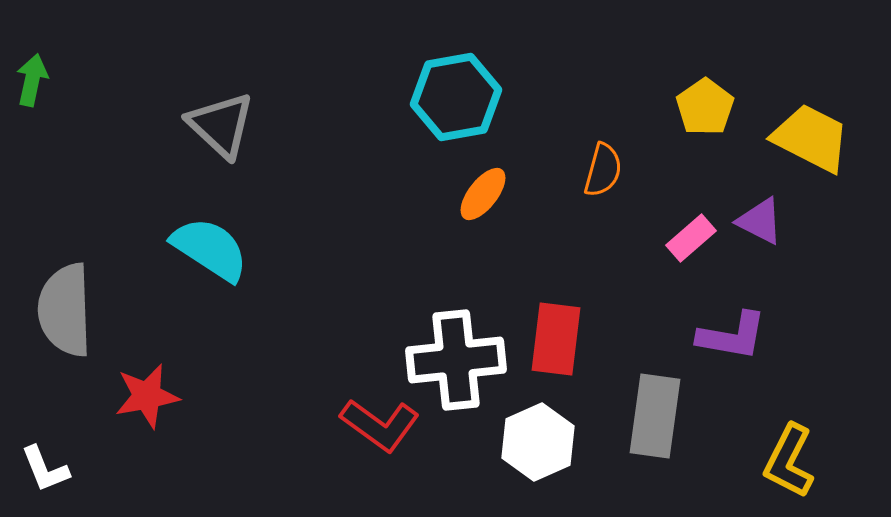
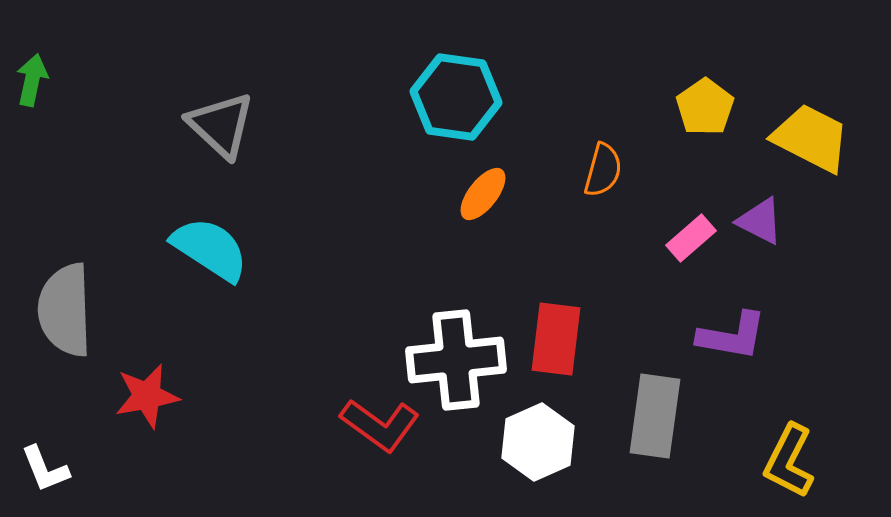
cyan hexagon: rotated 18 degrees clockwise
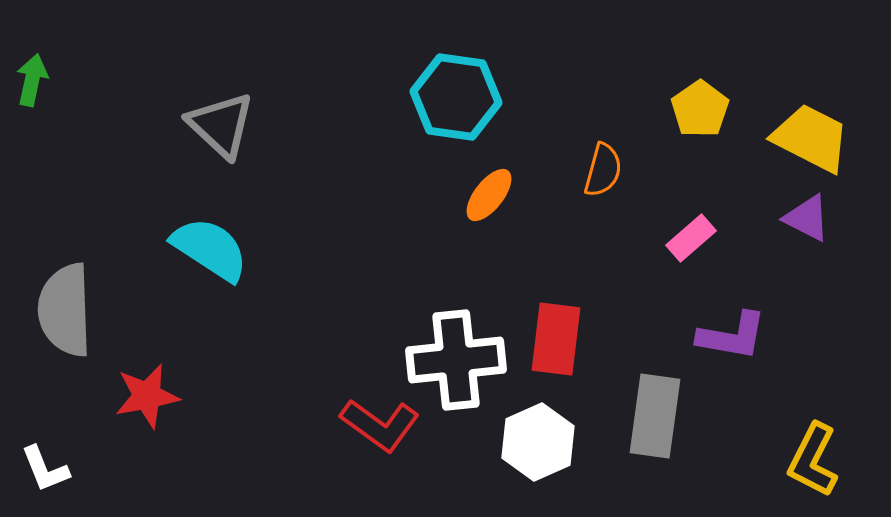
yellow pentagon: moved 5 px left, 2 px down
orange ellipse: moved 6 px right, 1 px down
purple triangle: moved 47 px right, 3 px up
yellow L-shape: moved 24 px right, 1 px up
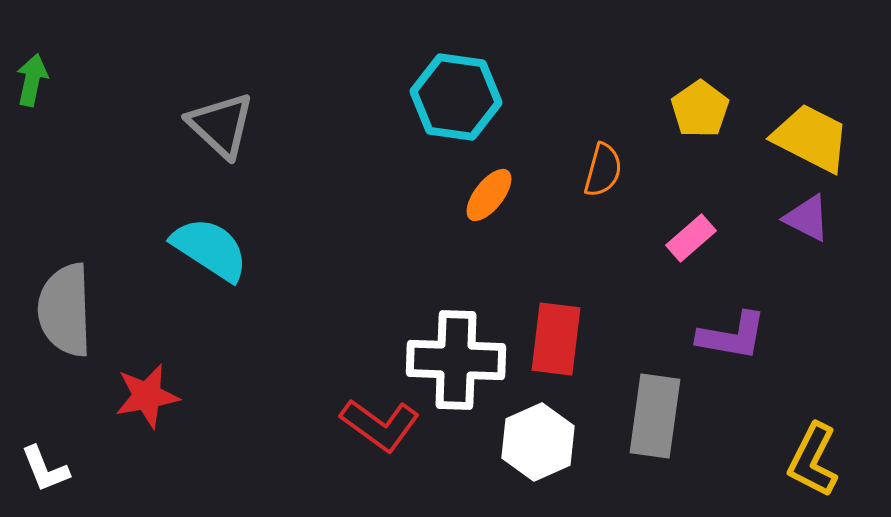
white cross: rotated 8 degrees clockwise
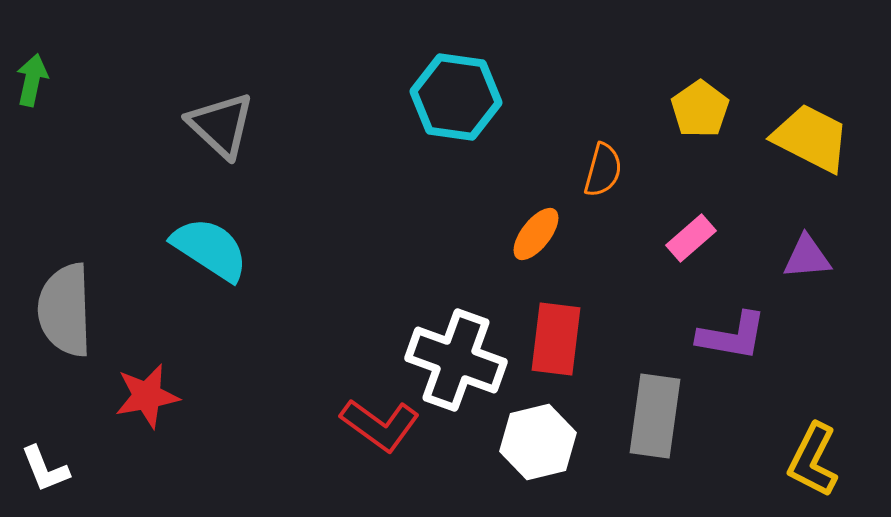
orange ellipse: moved 47 px right, 39 px down
purple triangle: moved 39 px down; rotated 32 degrees counterclockwise
white cross: rotated 18 degrees clockwise
white hexagon: rotated 10 degrees clockwise
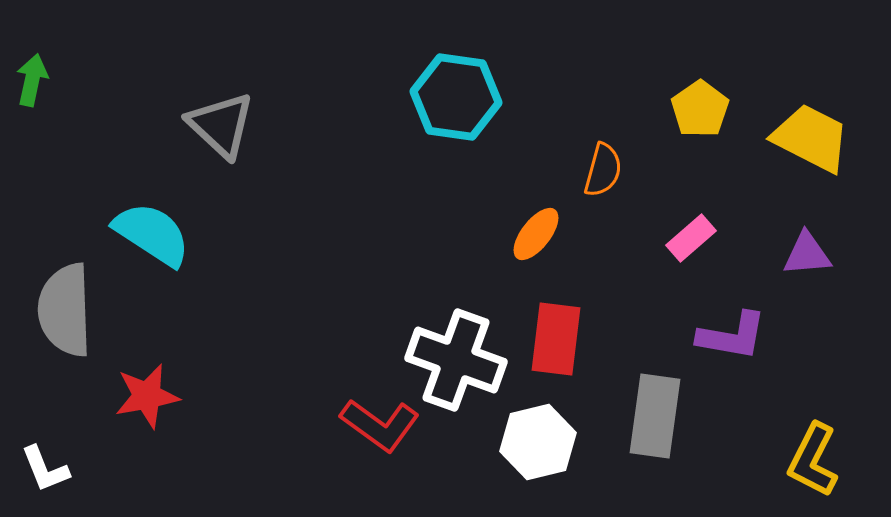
cyan semicircle: moved 58 px left, 15 px up
purple triangle: moved 3 px up
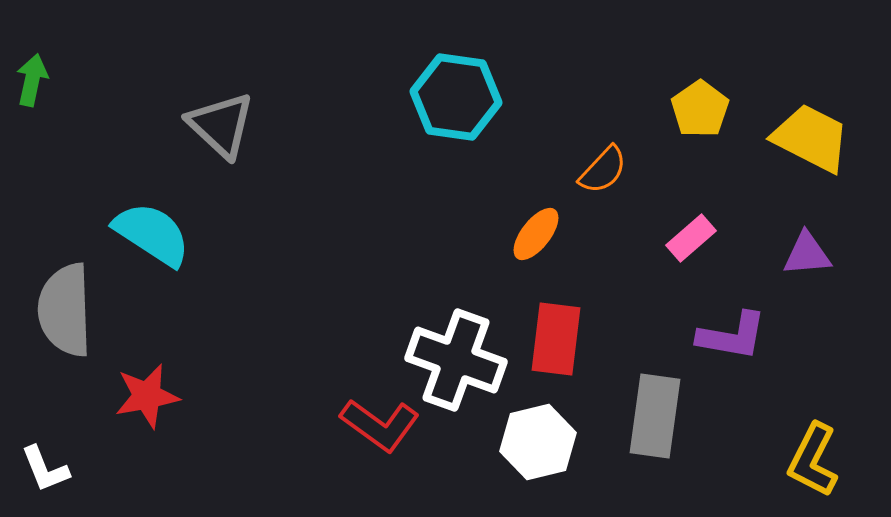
orange semicircle: rotated 28 degrees clockwise
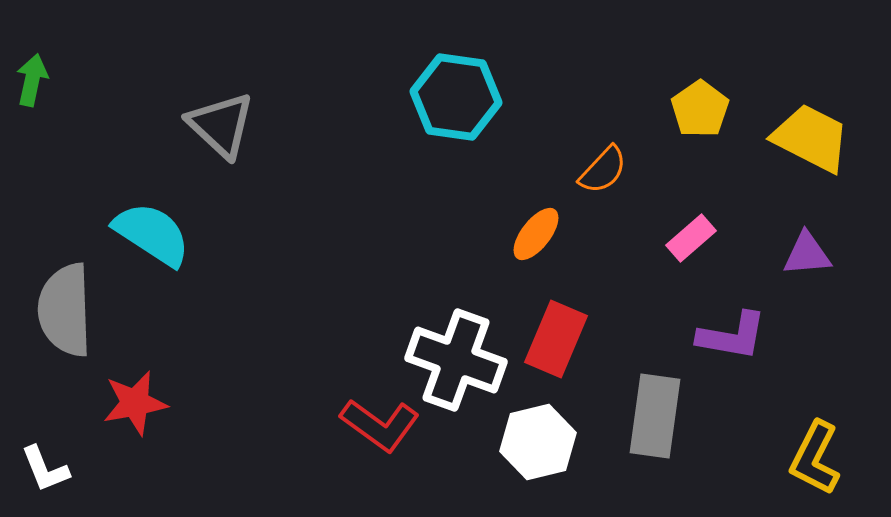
red rectangle: rotated 16 degrees clockwise
red star: moved 12 px left, 7 px down
yellow L-shape: moved 2 px right, 2 px up
